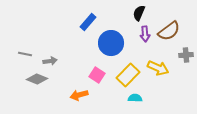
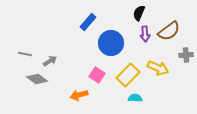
gray arrow: rotated 24 degrees counterclockwise
gray diamond: rotated 15 degrees clockwise
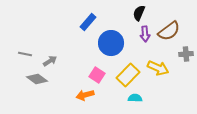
gray cross: moved 1 px up
orange arrow: moved 6 px right
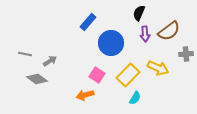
cyan semicircle: rotated 120 degrees clockwise
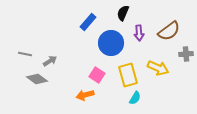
black semicircle: moved 16 px left
purple arrow: moved 6 px left, 1 px up
yellow rectangle: rotated 60 degrees counterclockwise
